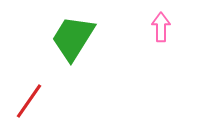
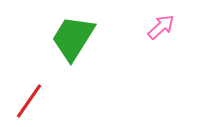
pink arrow: rotated 48 degrees clockwise
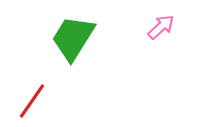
red line: moved 3 px right
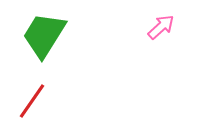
green trapezoid: moved 29 px left, 3 px up
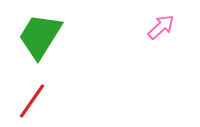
green trapezoid: moved 4 px left, 1 px down
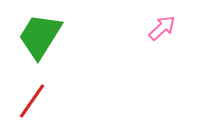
pink arrow: moved 1 px right, 1 px down
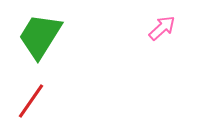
red line: moved 1 px left
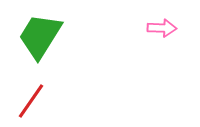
pink arrow: rotated 44 degrees clockwise
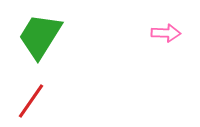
pink arrow: moved 4 px right, 5 px down
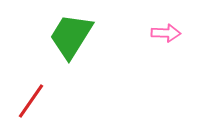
green trapezoid: moved 31 px right
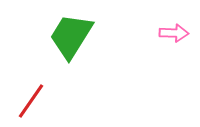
pink arrow: moved 8 px right
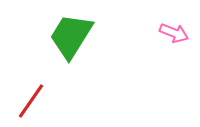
pink arrow: rotated 20 degrees clockwise
